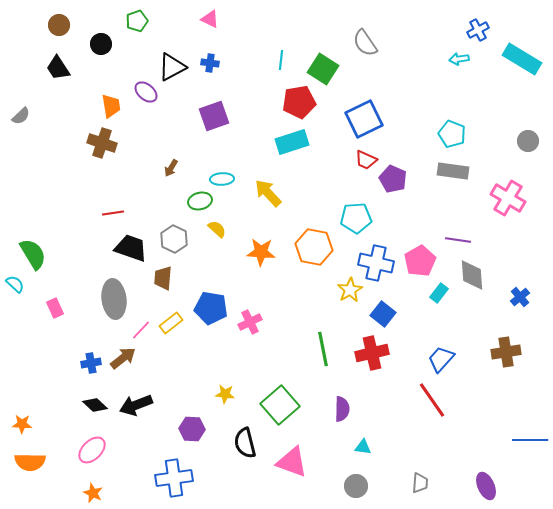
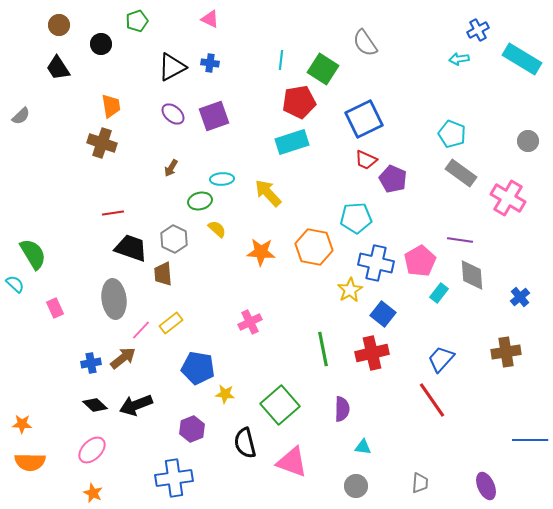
purple ellipse at (146, 92): moved 27 px right, 22 px down
gray rectangle at (453, 171): moved 8 px right, 2 px down; rotated 28 degrees clockwise
purple line at (458, 240): moved 2 px right
brown trapezoid at (163, 278): moved 4 px up; rotated 10 degrees counterclockwise
blue pentagon at (211, 308): moved 13 px left, 60 px down
purple hexagon at (192, 429): rotated 25 degrees counterclockwise
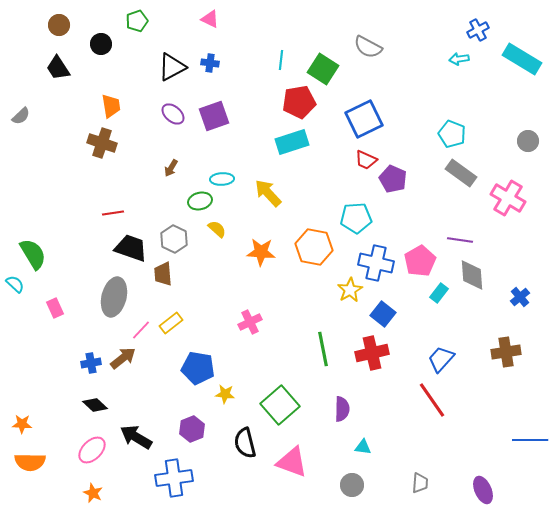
gray semicircle at (365, 43): moved 3 px right, 4 px down; rotated 28 degrees counterclockwise
gray ellipse at (114, 299): moved 2 px up; rotated 21 degrees clockwise
black arrow at (136, 405): moved 32 px down; rotated 52 degrees clockwise
gray circle at (356, 486): moved 4 px left, 1 px up
purple ellipse at (486, 486): moved 3 px left, 4 px down
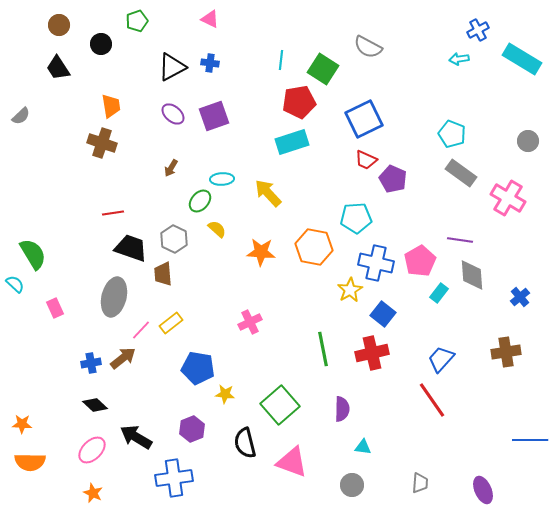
green ellipse at (200, 201): rotated 35 degrees counterclockwise
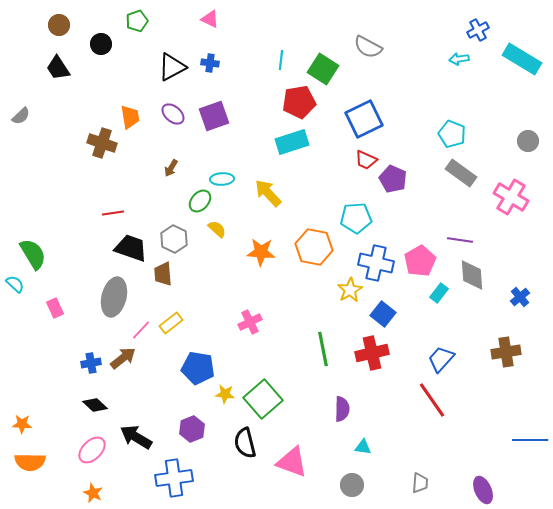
orange trapezoid at (111, 106): moved 19 px right, 11 px down
pink cross at (508, 198): moved 3 px right, 1 px up
green square at (280, 405): moved 17 px left, 6 px up
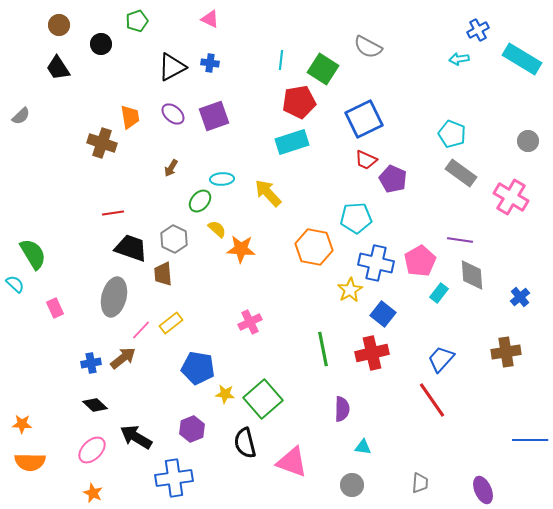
orange star at (261, 252): moved 20 px left, 3 px up
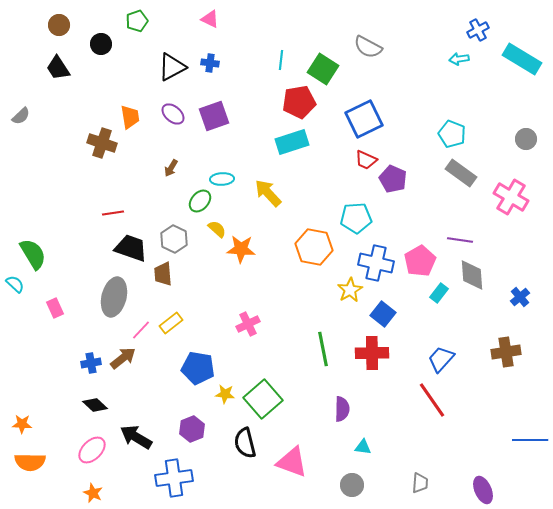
gray circle at (528, 141): moved 2 px left, 2 px up
pink cross at (250, 322): moved 2 px left, 2 px down
red cross at (372, 353): rotated 12 degrees clockwise
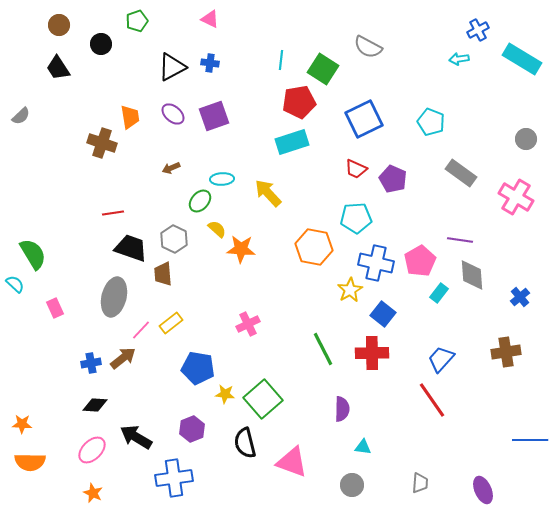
cyan pentagon at (452, 134): moved 21 px left, 12 px up
red trapezoid at (366, 160): moved 10 px left, 9 px down
brown arrow at (171, 168): rotated 36 degrees clockwise
pink cross at (511, 197): moved 5 px right
green line at (323, 349): rotated 16 degrees counterclockwise
black diamond at (95, 405): rotated 40 degrees counterclockwise
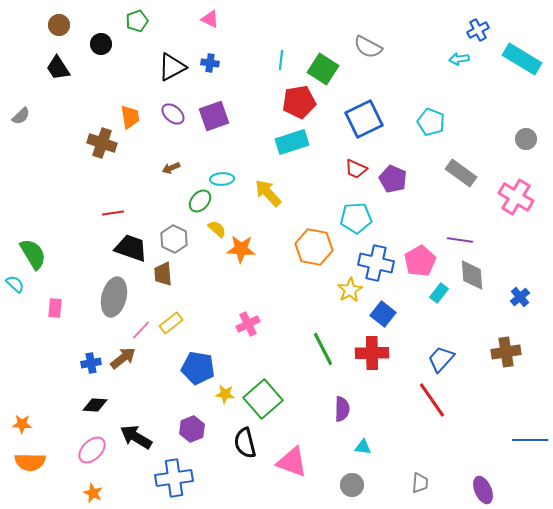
pink rectangle at (55, 308): rotated 30 degrees clockwise
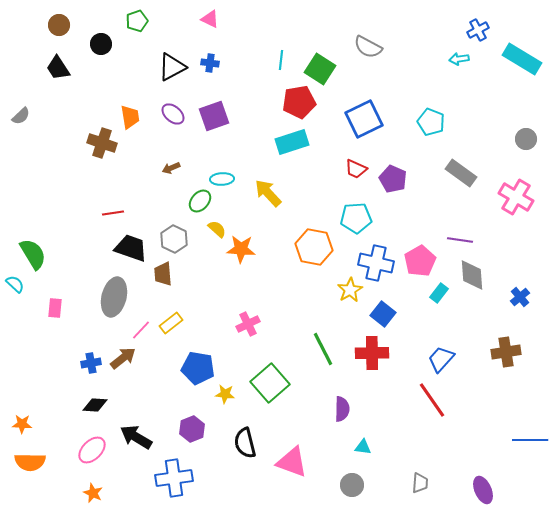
green square at (323, 69): moved 3 px left
green square at (263, 399): moved 7 px right, 16 px up
